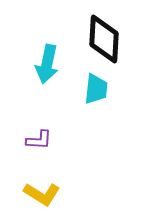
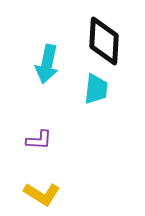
black diamond: moved 2 px down
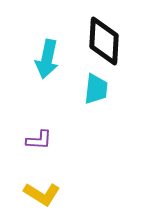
cyan arrow: moved 5 px up
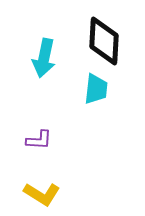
cyan arrow: moved 3 px left, 1 px up
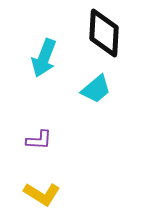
black diamond: moved 8 px up
cyan arrow: rotated 9 degrees clockwise
cyan trapezoid: rotated 44 degrees clockwise
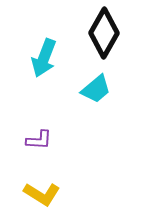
black diamond: rotated 27 degrees clockwise
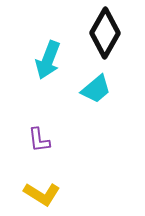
black diamond: moved 1 px right
cyan arrow: moved 4 px right, 2 px down
purple L-shape: rotated 80 degrees clockwise
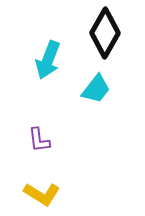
cyan trapezoid: rotated 12 degrees counterclockwise
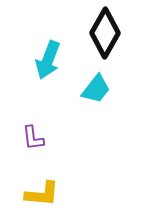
purple L-shape: moved 6 px left, 2 px up
yellow L-shape: rotated 27 degrees counterclockwise
